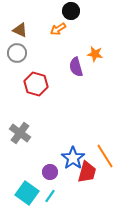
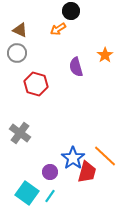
orange star: moved 10 px right, 1 px down; rotated 28 degrees clockwise
orange line: rotated 15 degrees counterclockwise
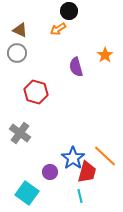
black circle: moved 2 px left
red hexagon: moved 8 px down
cyan line: moved 30 px right; rotated 48 degrees counterclockwise
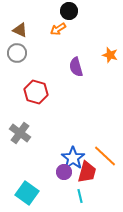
orange star: moved 5 px right; rotated 21 degrees counterclockwise
purple circle: moved 14 px right
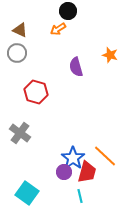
black circle: moved 1 px left
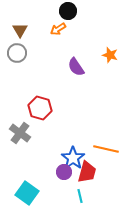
brown triangle: rotated 35 degrees clockwise
purple semicircle: rotated 18 degrees counterclockwise
red hexagon: moved 4 px right, 16 px down
orange line: moved 1 px right, 7 px up; rotated 30 degrees counterclockwise
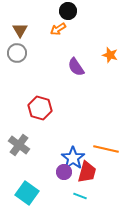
gray cross: moved 1 px left, 12 px down
cyan line: rotated 56 degrees counterclockwise
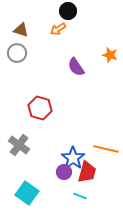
brown triangle: moved 1 px right; rotated 42 degrees counterclockwise
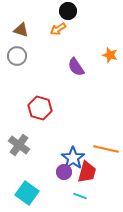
gray circle: moved 3 px down
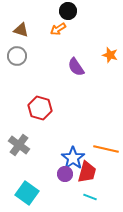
purple circle: moved 1 px right, 2 px down
cyan line: moved 10 px right, 1 px down
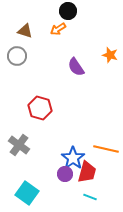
brown triangle: moved 4 px right, 1 px down
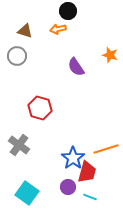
orange arrow: rotated 21 degrees clockwise
orange line: rotated 30 degrees counterclockwise
purple circle: moved 3 px right, 13 px down
